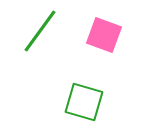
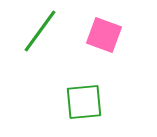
green square: rotated 21 degrees counterclockwise
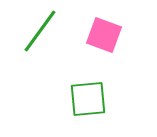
green square: moved 4 px right, 3 px up
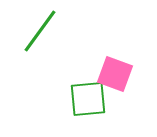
pink square: moved 11 px right, 39 px down
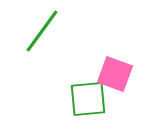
green line: moved 2 px right
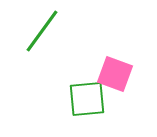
green square: moved 1 px left
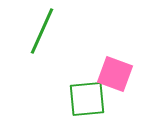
green line: rotated 12 degrees counterclockwise
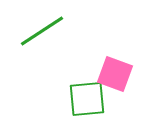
green line: rotated 33 degrees clockwise
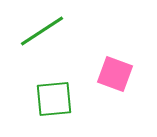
green square: moved 33 px left
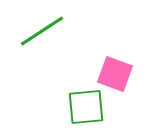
green square: moved 32 px right, 8 px down
